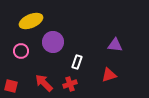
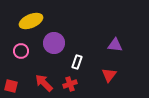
purple circle: moved 1 px right, 1 px down
red triangle: rotated 35 degrees counterclockwise
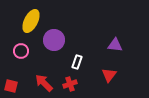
yellow ellipse: rotated 40 degrees counterclockwise
purple circle: moved 3 px up
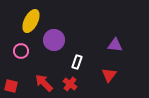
red cross: rotated 32 degrees counterclockwise
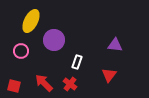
red square: moved 3 px right
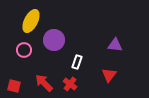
pink circle: moved 3 px right, 1 px up
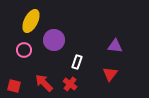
purple triangle: moved 1 px down
red triangle: moved 1 px right, 1 px up
